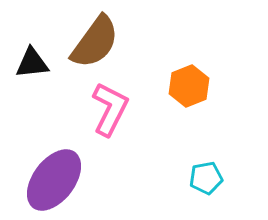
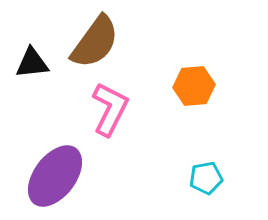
orange hexagon: moved 5 px right; rotated 18 degrees clockwise
purple ellipse: moved 1 px right, 4 px up
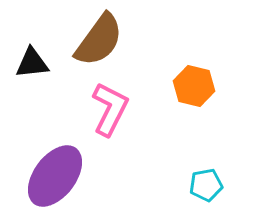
brown semicircle: moved 4 px right, 2 px up
orange hexagon: rotated 18 degrees clockwise
cyan pentagon: moved 7 px down
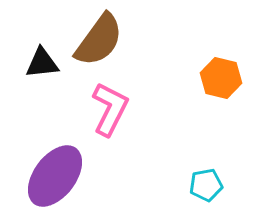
black triangle: moved 10 px right
orange hexagon: moved 27 px right, 8 px up
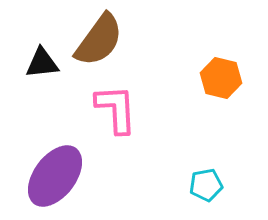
pink L-shape: moved 6 px right; rotated 30 degrees counterclockwise
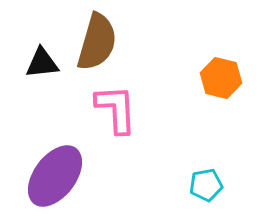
brown semicircle: moved 2 px left, 2 px down; rotated 20 degrees counterclockwise
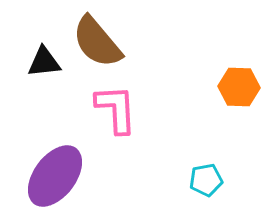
brown semicircle: rotated 124 degrees clockwise
black triangle: moved 2 px right, 1 px up
orange hexagon: moved 18 px right, 9 px down; rotated 12 degrees counterclockwise
cyan pentagon: moved 5 px up
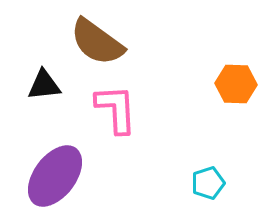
brown semicircle: rotated 14 degrees counterclockwise
black triangle: moved 23 px down
orange hexagon: moved 3 px left, 3 px up
cyan pentagon: moved 2 px right, 3 px down; rotated 8 degrees counterclockwise
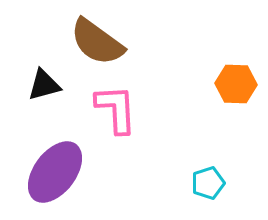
black triangle: rotated 9 degrees counterclockwise
purple ellipse: moved 4 px up
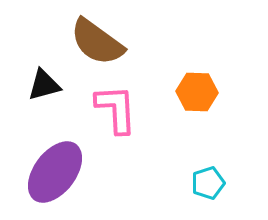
orange hexagon: moved 39 px left, 8 px down
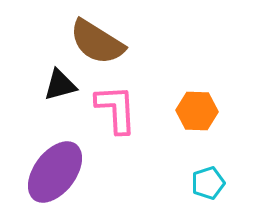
brown semicircle: rotated 4 degrees counterclockwise
black triangle: moved 16 px right
orange hexagon: moved 19 px down
